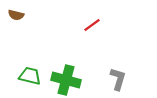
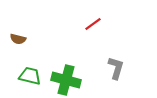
brown semicircle: moved 2 px right, 24 px down
red line: moved 1 px right, 1 px up
gray L-shape: moved 2 px left, 11 px up
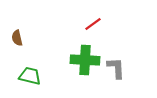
brown semicircle: moved 1 px left, 1 px up; rotated 63 degrees clockwise
gray L-shape: rotated 20 degrees counterclockwise
green cross: moved 19 px right, 20 px up; rotated 12 degrees counterclockwise
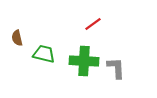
green cross: moved 1 px left, 1 px down
green trapezoid: moved 14 px right, 22 px up
